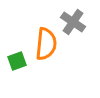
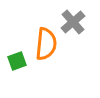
gray cross: rotated 15 degrees clockwise
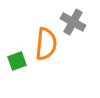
gray cross: rotated 20 degrees counterclockwise
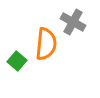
green square: rotated 30 degrees counterclockwise
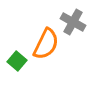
orange semicircle: rotated 20 degrees clockwise
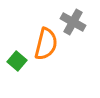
orange semicircle: rotated 12 degrees counterclockwise
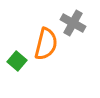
gray cross: moved 1 px down
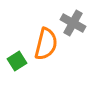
green square: rotated 18 degrees clockwise
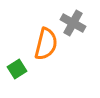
green square: moved 8 px down
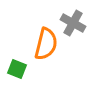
green square: rotated 36 degrees counterclockwise
